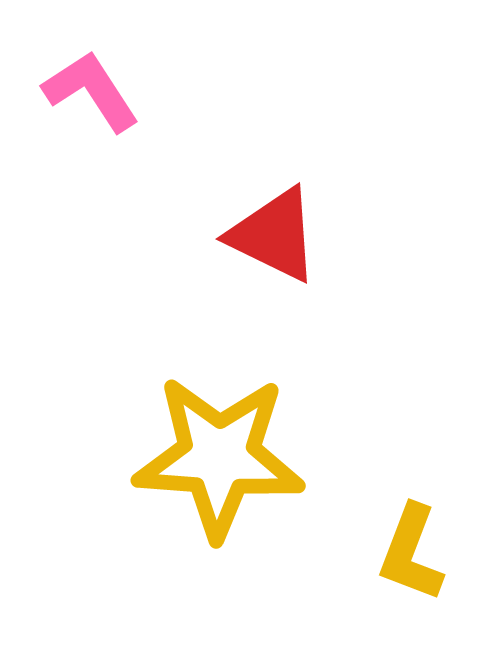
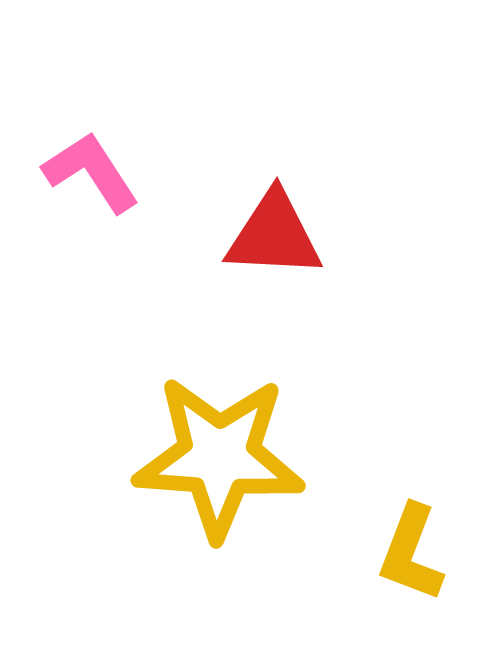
pink L-shape: moved 81 px down
red triangle: rotated 23 degrees counterclockwise
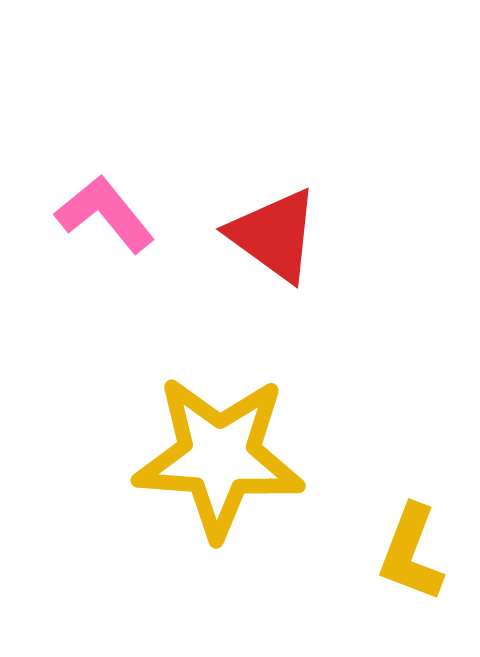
pink L-shape: moved 14 px right, 42 px down; rotated 6 degrees counterclockwise
red triangle: rotated 33 degrees clockwise
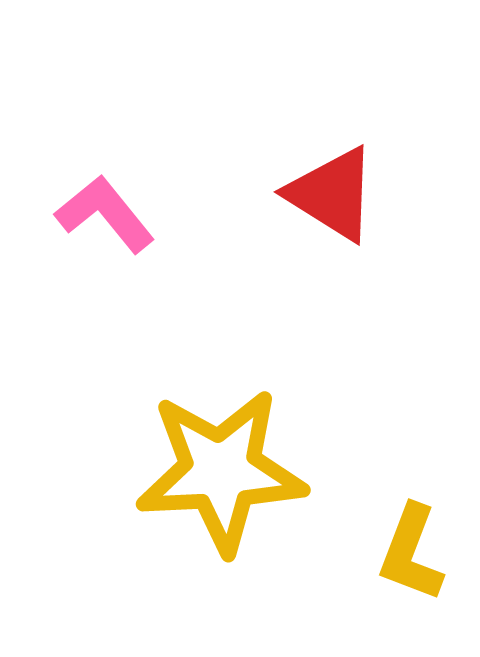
red triangle: moved 58 px right, 41 px up; rotated 4 degrees counterclockwise
yellow star: moved 2 px right, 14 px down; rotated 7 degrees counterclockwise
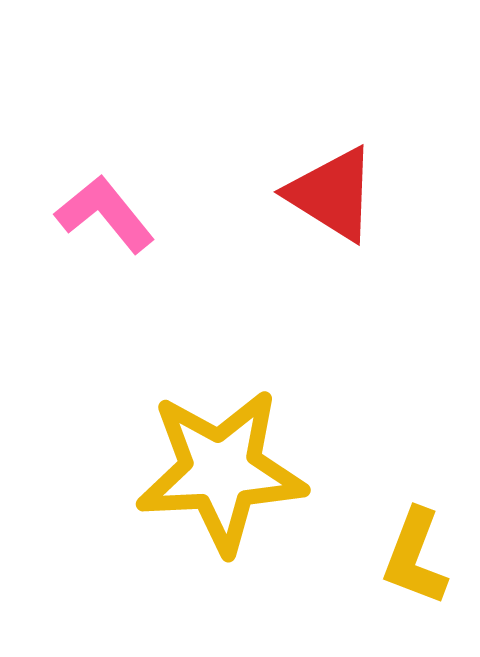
yellow L-shape: moved 4 px right, 4 px down
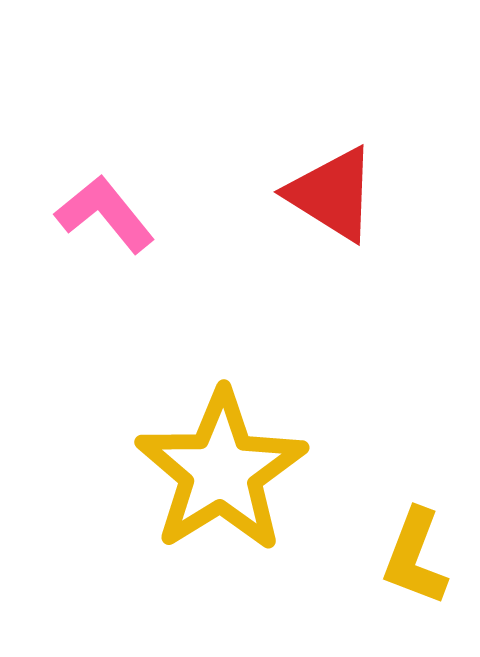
yellow star: rotated 29 degrees counterclockwise
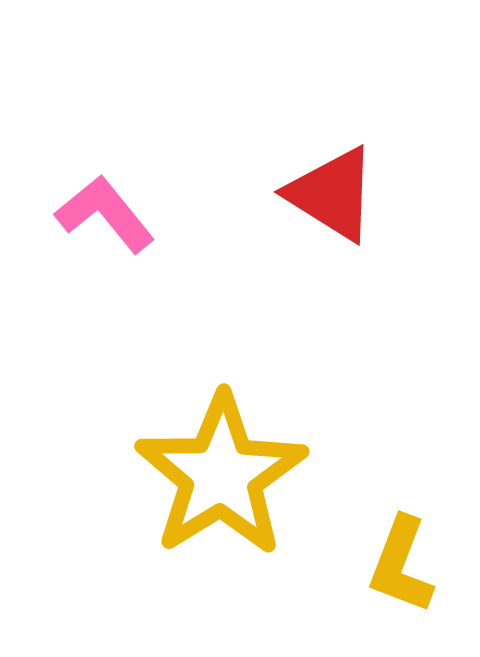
yellow star: moved 4 px down
yellow L-shape: moved 14 px left, 8 px down
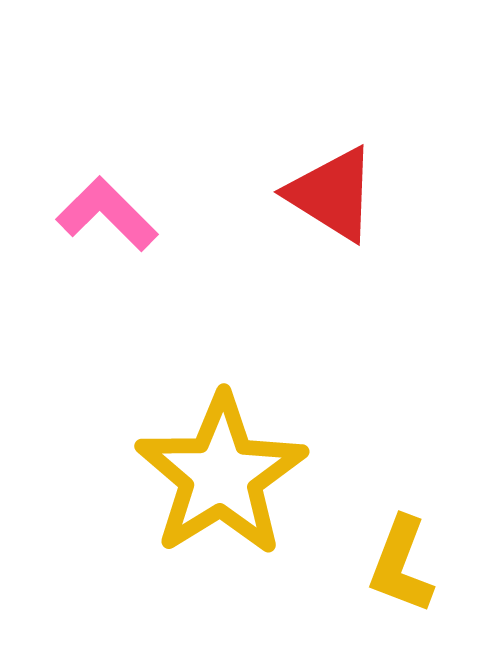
pink L-shape: moved 2 px right; rotated 6 degrees counterclockwise
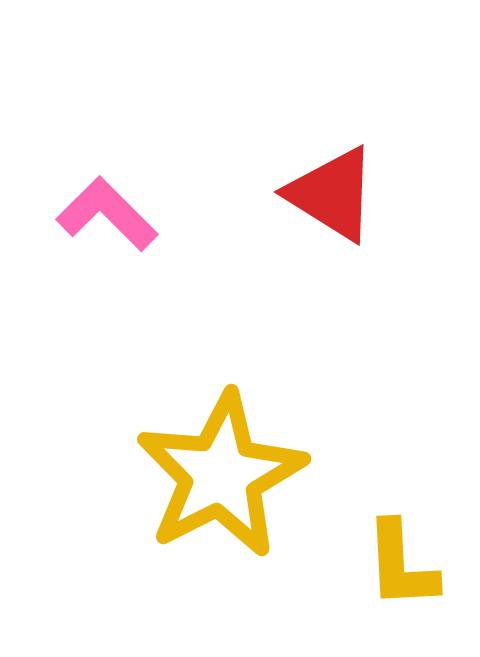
yellow star: rotated 5 degrees clockwise
yellow L-shape: rotated 24 degrees counterclockwise
